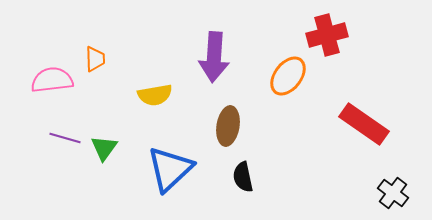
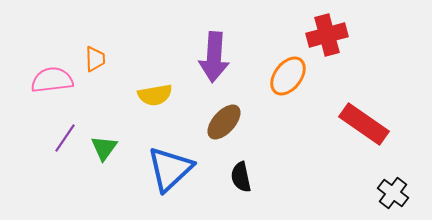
brown ellipse: moved 4 px left, 4 px up; rotated 33 degrees clockwise
purple line: rotated 72 degrees counterclockwise
black semicircle: moved 2 px left
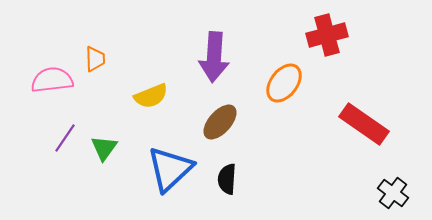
orange ellipse: moved 4 px left, 7 px down
yellow semicircle: moved 4 px left, 1 px down; rotated 12 degrees counterclockwise
brown ellipse: moved 4 px left
black semicircle: moved 14 px left, 2 px down; rotated 16 degrees clockwise
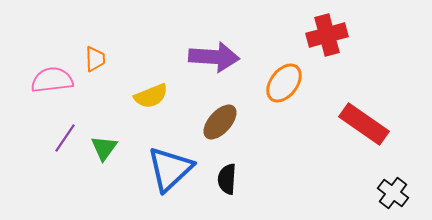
purple arrow: rotated 90 degrees counterclockwise
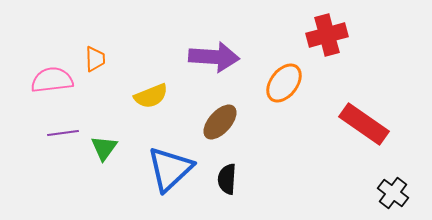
purple line: moved 2 px left, 5 px up; rotated 48 degrees clockwise
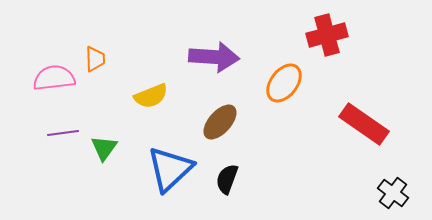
pink semicircle: moved 2 px right, 2 px up
black semicircle: rotated 16 degrees clockwise
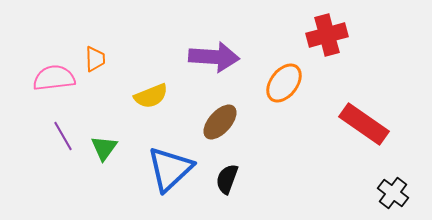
purple line: moved 3 px down; rotated 68 degrees clockwise
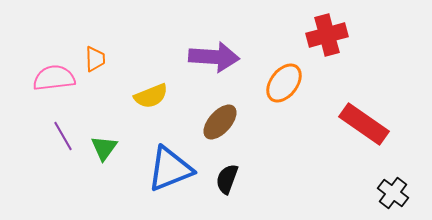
blue triangle: rotated 21 degrees clockwise
